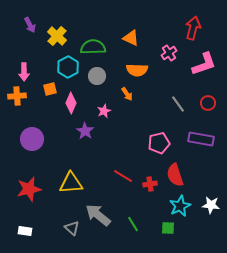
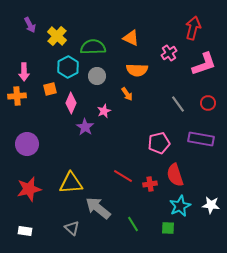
purple star: moved 4 px up
purple circle: moved 5 px left, 5 px down
gray arrow: moved 7 px up
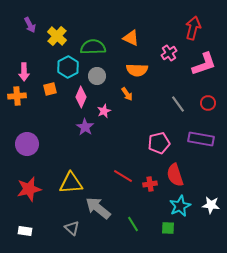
pink diamond: moved 10 px right, 6 px up
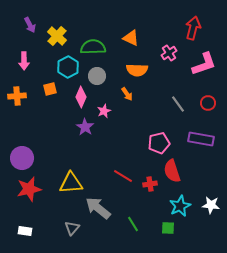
pink arrow: moved 11 px up
purple circle: moved 5 px left, 14 px down
red semicircle: moved 3 px left, 4 px up
gray triangle: rotated 28 degrees clockwise
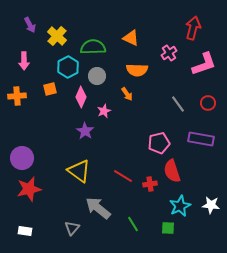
purple star: moved 4 px down
yellow triangle: moved 8 px right, 12 px up; rotated 40 degrees clockwise
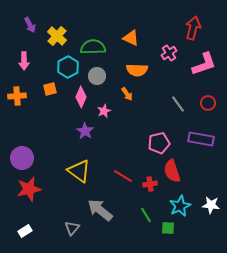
gray arrow: moved 2 px right, 2 px down
green line: moved 13 px right, 9 px up
white rectangle: rotated 40 degrees counterclockwise
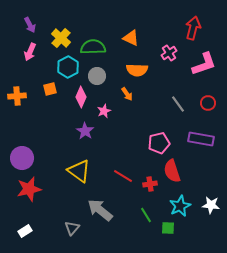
yellow cross: moved 4 px right, 2 px down
pink arrow: moved 6 px right, 9 px up; rotated 24 degrees clockwise
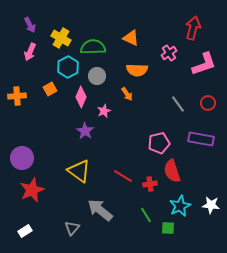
yellow cross: rotated 12 degrees counterclockwise
orange square: rotated 16 degrees counterclockwise
red star: moved 3 px right, 1 px down; rotated 10 degrees counterclockwise
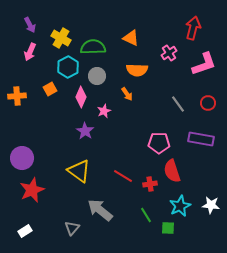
pink pentagon: rotated 15 degrees clockwise
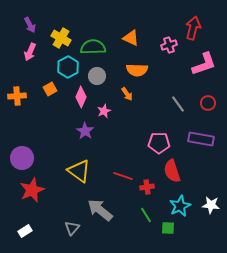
pink cross: moved 8 px up; rotated 14 degrees clockwise
red line: rotated 12 degrees counterclockwise
red cross: moved 3 px left, 3 px down
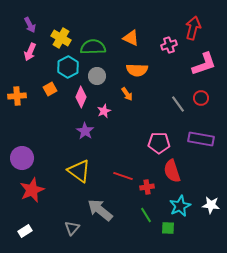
red circle: moved 7 px left, 5 px up
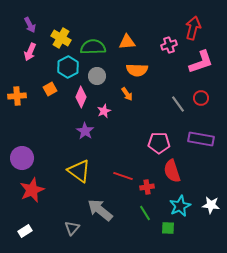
orange triangle: moved 4 px left, 4 px down; rotated 30 degrees counterclockwise
pink L-shape: moved 3 px left, 2 px up
green line: moved 1 px left, 2 px up
